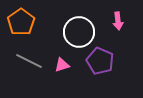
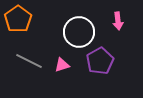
orange pentagon: moved 3 px left, 3 px up
purple pentagon: rotated 20 degrees clockwise
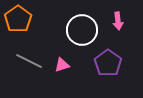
white circle: moved 3 px right, 2 px up
purple pentagon: moved 8 px right, 2 px down; rotated 8 degrees counterclockwise
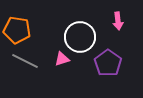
orange pentagon: moved 1 px left, 11 px down; rotated 28 degrees counterclockwise
white circle: moved 2 px left, 7 px down
gray line: moved 4 px left
pink triangle: moved 6 px up
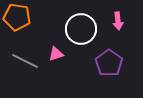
orange pentagon: moved 13 px up
white circle: moved 1 px right, 8 px up
pink triangle: moved 6 px left, 5 px up
purple pentagon: moved 1 px right
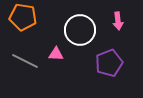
orange pentagon: moved 6 px right
white circle: moved 1 px left, 1 px down
pink triangle: rotated 21 degrees clockwise
purple pentagon: rotated 16 degrees clockwise
